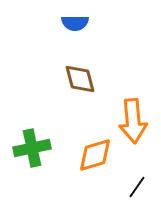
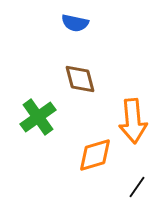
blue semicircle: rotated 12 degrees clockwise
green cross: moved 6 px right, 31 px up; rotated 24 degrees counterclockwise
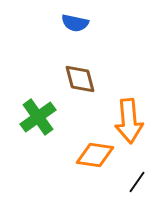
orange arrow: moved 4 px left
orange diamond: rotated 24 degrees clockwise
black line: moved 5 px up
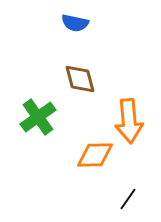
orange diamond: rotated 9 degrees counterclockwise
black line: moved 9 px left, 17 px down
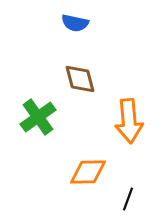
orange diamond: moved 7 px left, 17 px down
black line: rotated 15 degrees counterclockwise
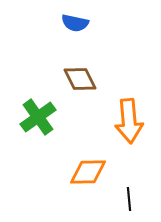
brown diamond: rotated 12 degrees counterclockwise
black line: moved 1 px right; rotated 25 degrees counterclockwise
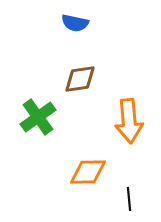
brown diamond: rotated 72 degrees counterclockwise
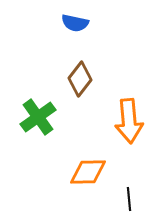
brown diamond: rotated 44 degrees counterclockwise
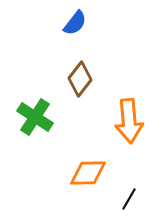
blue semicircle: rotated 64 degrees counterclockwise
green cross: moved 3 px left; rotated 21 degrees counterclockwise
orange diamond: moved 1 px down
black line: rotated 35 degrees clockwise
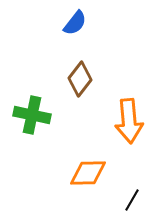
green cross: moved 3 px left, 2 px up; rotated 21 degrees counterclockwise
black line: moved 3 px right, 1 px down
